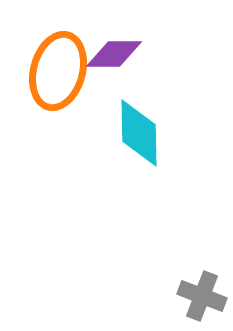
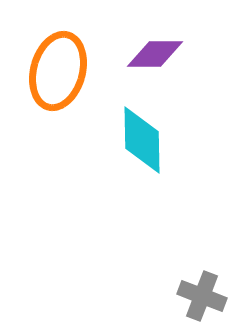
purple diamond: moved 41 px right
cyan diamond: moved 3 px right, 7 px down
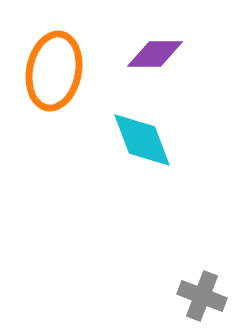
orange ellipse: moved 4 px left; rotated 4 degrees counterclockwise
cyan diamond: rotated 20 degrees counterclockwise
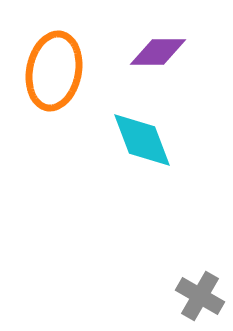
purple diamond: moved 3 px right, 2 px up
gray cross: moved 2 px left; rotated 9 degrees clockwise
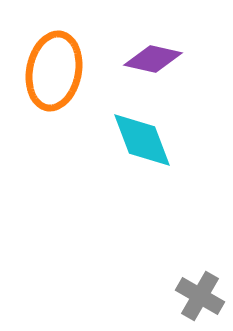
purple diamond: moved 5 px left, 7 px down; rotated 12 degrees clockwise
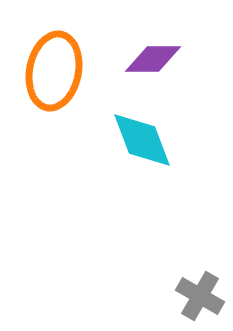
purple diamond: rotated 12 degrees counterclockwise
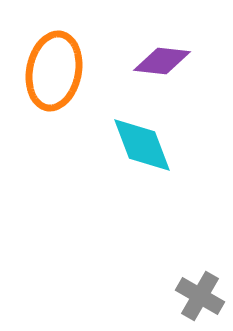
purple diamond: moved 9 px right, 2 px down; rotated 6 degrees clockwise
cyan diamond: moved 5 px down
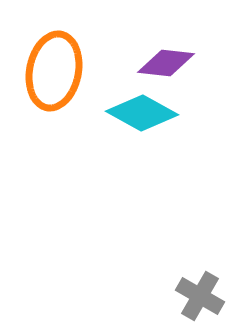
purple diamond: moved 4 px right, 2 px down
cyan diamond: moved 32 px up; rotated 40 degrees counterclockwise
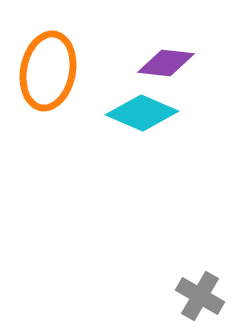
orange ellipse: moved 6 px left
cyan diamond: rotated 6 degrees counterclockwise
